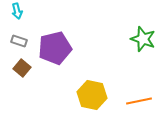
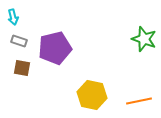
cyan arrow: moved 4 px left, 6 px down
green star: moved 1 px right
brown square: rotated 30 degrees counterclockwise
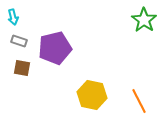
green star: moved 19 px up; rotated 15 degrees clockwise
orange line: rotated 75 degrees clockwise
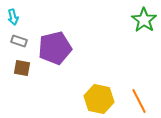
yellow hexagon: moved 7 px right, 4 px down
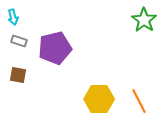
brown square: moved 4 px left, 7 px down
yellow hexagon: rotated 12 degrees counterclockwise
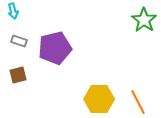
cyan arrow: moved 6 px up
brown square: rotated 24 degrees counterclockwise
orange line: moved 1 px left, 1 px down
